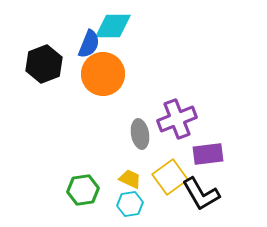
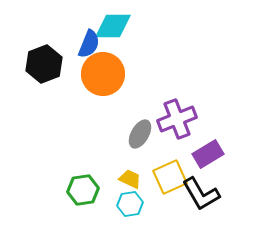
gray ellipse: rotated 40 degrees clockwise
purple rectangle: rotated 24 degrees counterclockwise
yellow square: rotated 12 degrees clockwise
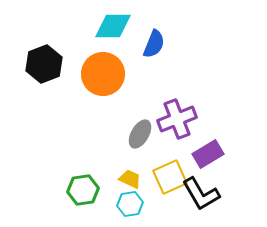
blue semicircle: moved 65 px right
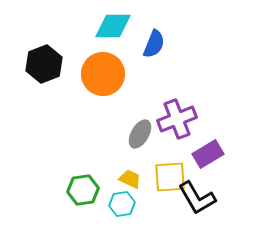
yellow square: rotated 20 degrees clockwise
black L-shape: moved 4 px left, 4 px down
cyan hexagon: moved 8 px left
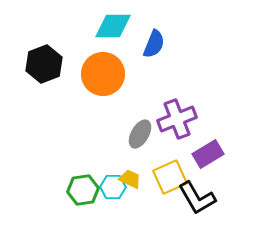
yellow square: rotated 20 degrees counterclockwise
cyan hexagon: moved 9 px left, 17 px up; rotated 10 degrees clockwise
